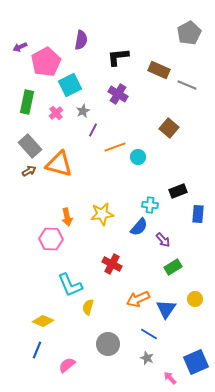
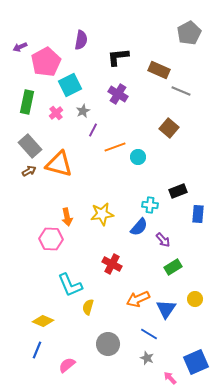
gray line at (187, 85): moved 6 px left, 6 px down
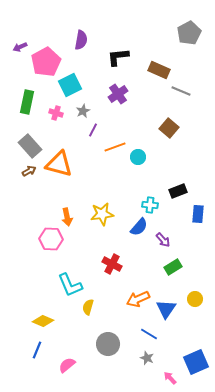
purple cross at (118, 94): rotated 24 degrees clockwise
pink cross at (56, 113): rotated 32 degrees counterclockwise
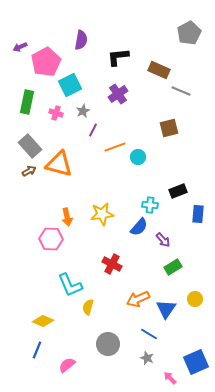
brown square at (169, 128): rotated 36 degrees clockwise
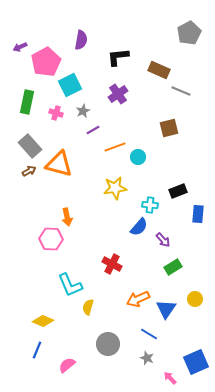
purple line at (93, 130): rotated 32 degrees clockwise
yellow star at (102, 214): moved 13 px right, 26 px up
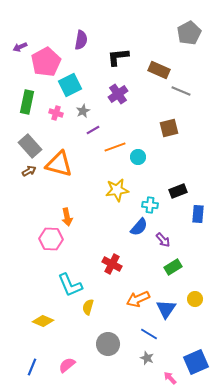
yellow star at (115, 188): moved 2 px right, 2 px down
blue line at (37, 350): moved 5 px left, 17 px down
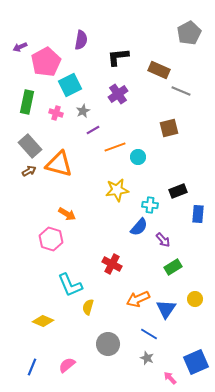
orange arrow at (67, 217): moved 3 px up; rotated 48 degrees counterclockwise
pink hexagon at (51, 239): rotated 15 degrees clockwise
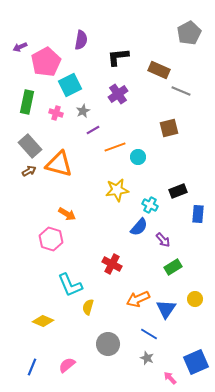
cyan cross at (150, 205): rotated 21 degrees clockwise
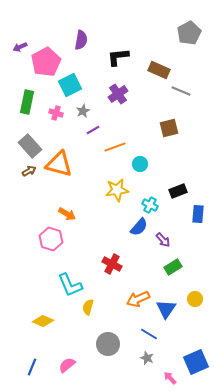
cyan circle at (138, 157): moved 2 px right, 7 px down
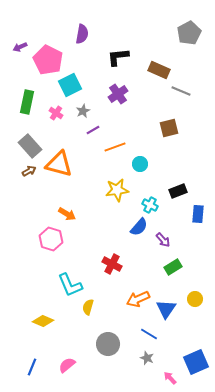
purple semicircle at (81, 40): moved 1 px right, 6 px up
pink pentagon at (46, 62): moved 2 px right, 2 px up; rotated 16 degrees counterclockwise
pink cross at (56, 113): rotated 16 degrees clockwise
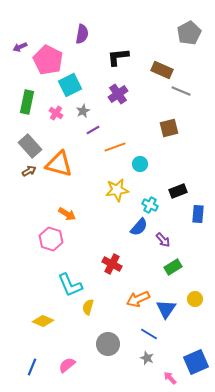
brown rectangle at (159, 70): moved 3 px right
